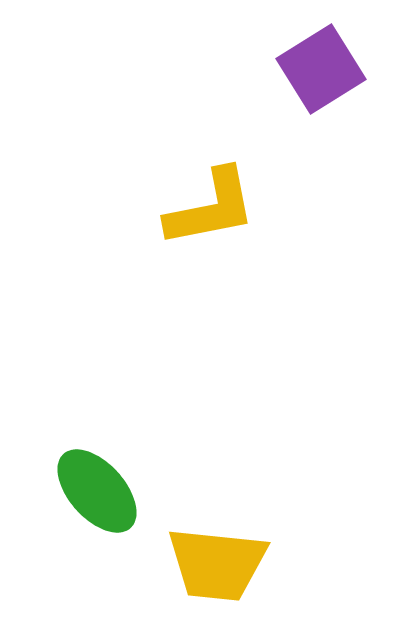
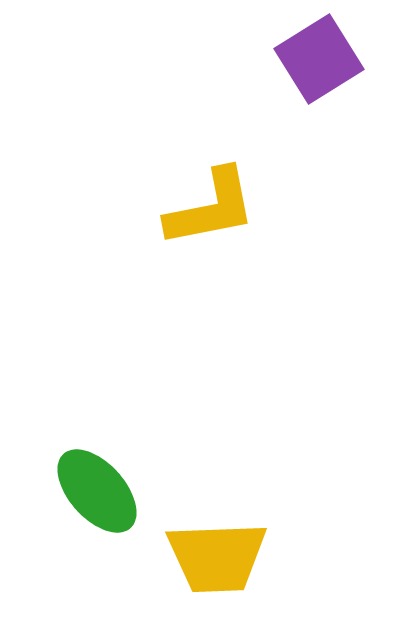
purple square: moved 2 px left, 10 px up
yellow trapezoid: moved 7 px up; rotated 8 degrees counterclockwise
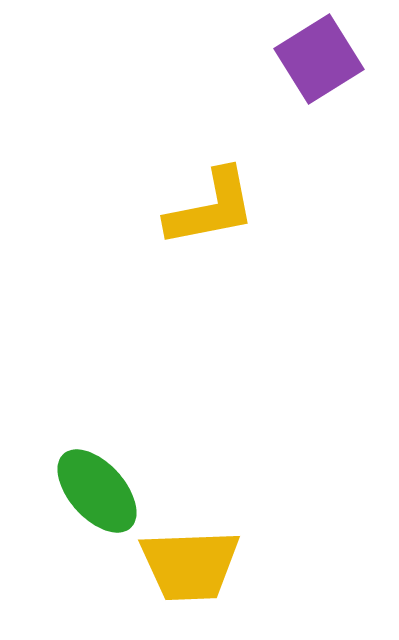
yellow trapezoid: moved 27 px left, 8 px down
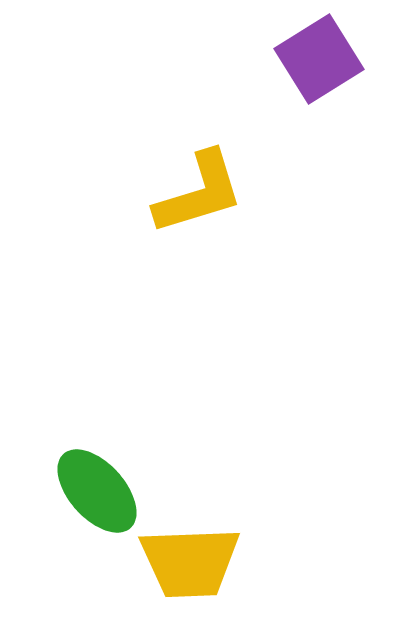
yellow L-shape: moved 12 px left, 15 px up; rotated 6 degrees counterclockwise
yellow trapezoid: moved 3 px up
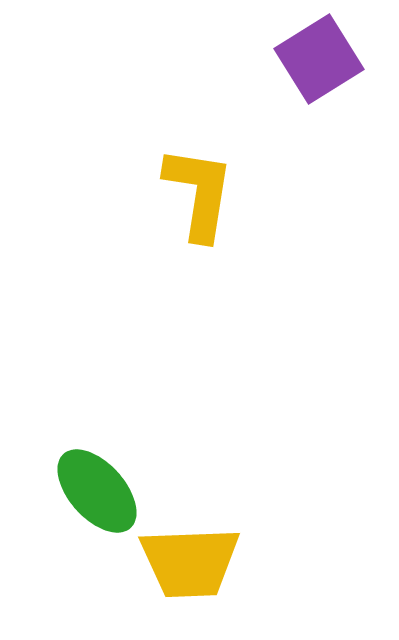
yellow L-shape: rotated 64 degrees counterclockwise
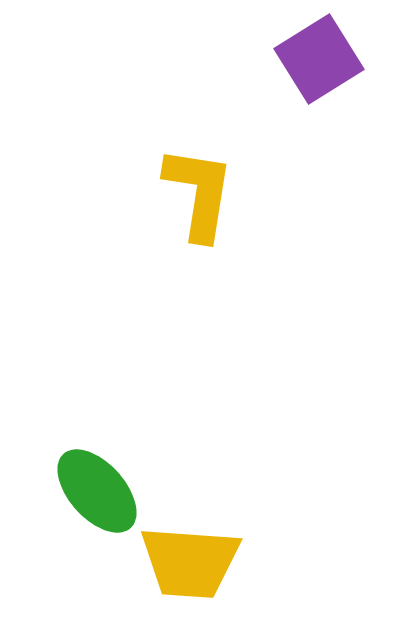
yellow trapezoid: rotated 6 degrees clockwise
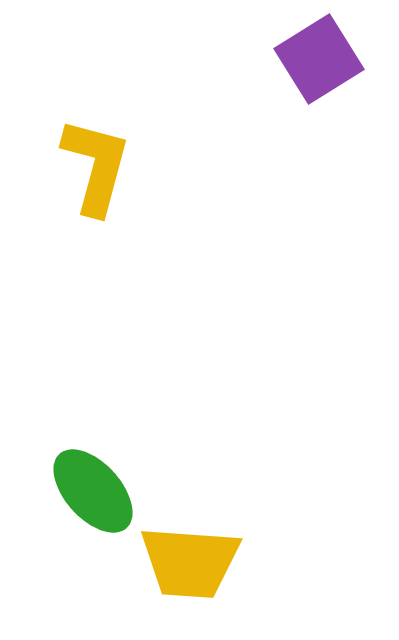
yellow L-shape: moved 103 px left, 27 px up; rotated 6 degrees clockwise
green ellipse: moved 4 px left
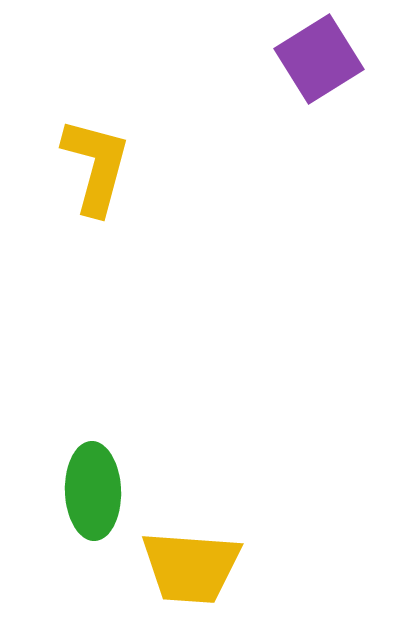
green ellipse: rotated 40 degrees clockwise
yellow trapezoid: moved 1 px right, 5 px down
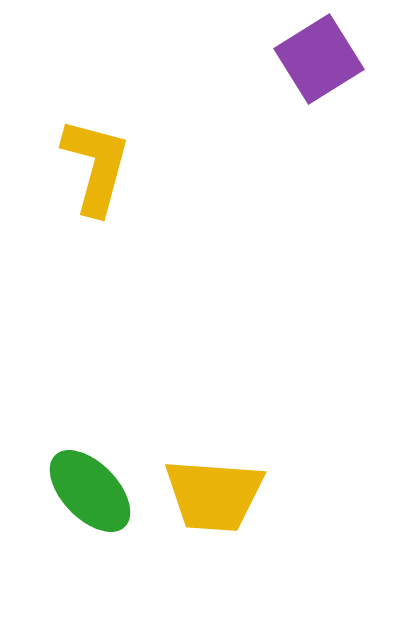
green ellipse: moved 3 px left; rotated 42 degrees counterclockwise
yellow trapezoid: moved 23 px right, 72 px up
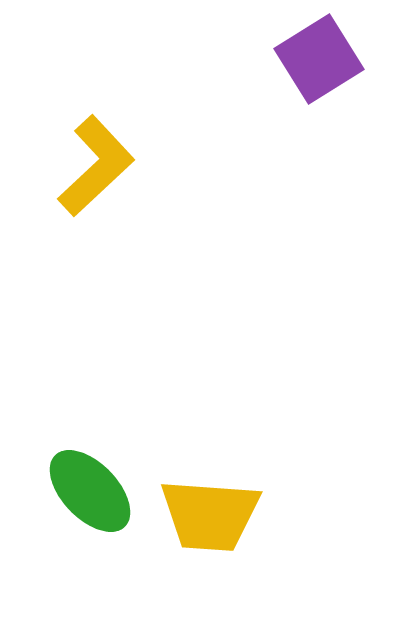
yellow L-shape: rotated 32 degrees clockwise
yellow trapezoid: moved 4 px left, 20 px down
